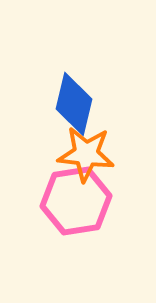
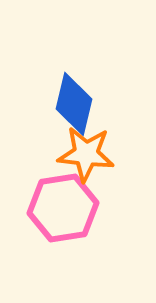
pink hexagon: moved 13 px left, 7 px down
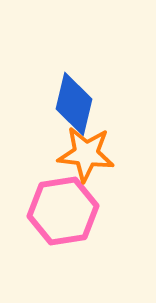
pink hexagon: moved 3 px down
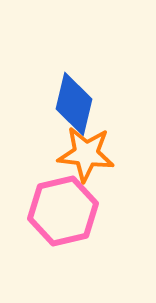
pink hexagon: rotated 4 degrees counterclockwise
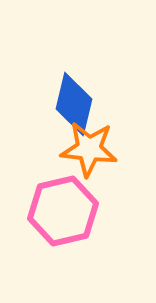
orange star: moved 3 px right, 5 px up
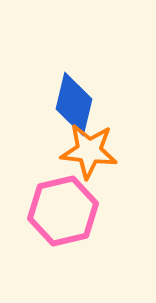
orange star: moved 2 px down
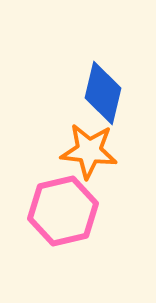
blue diamond: moved 29 px right, 11 px up
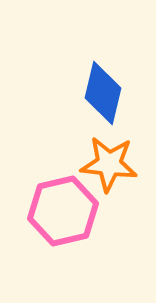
orange star: moved 20 px right, 13 px down
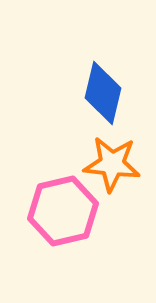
orange star: moved 3 px right
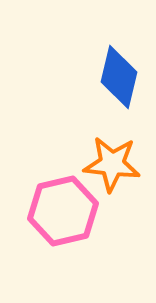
blue diamond: moved 16 px right, 16 px up
